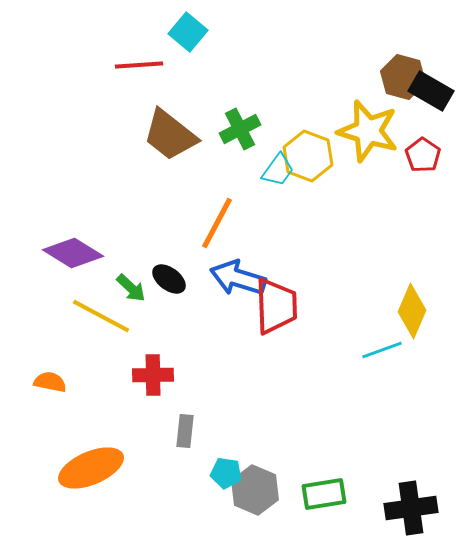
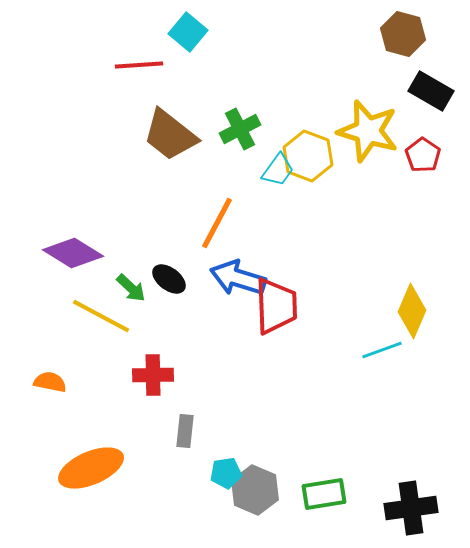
brown hexagon: moved 43 px up
cyan pentagon: rotated 16 degrees counterclockwise
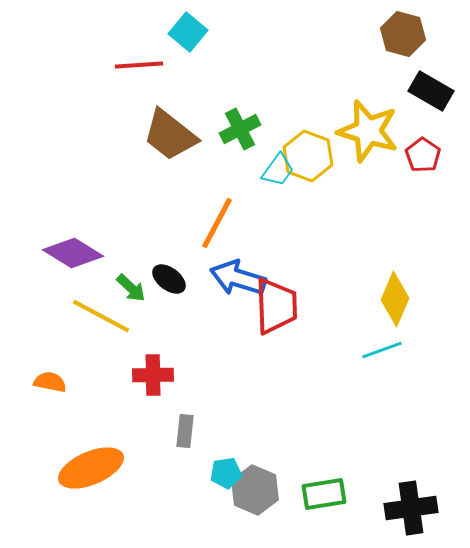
yellow diamond: moved 17 px left, 12 px up
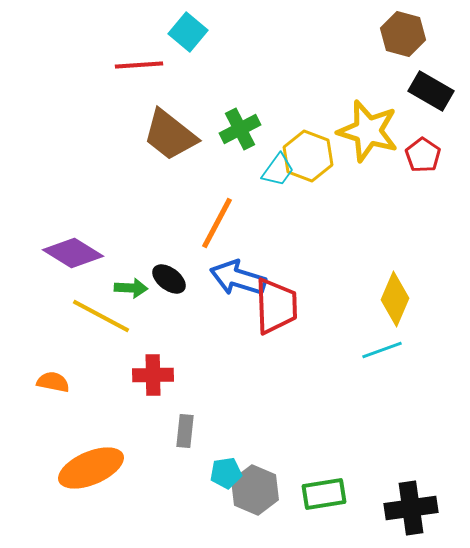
green arrow: rotated 40 degrees counterclockwise
orange semicircle: moved 3 px right
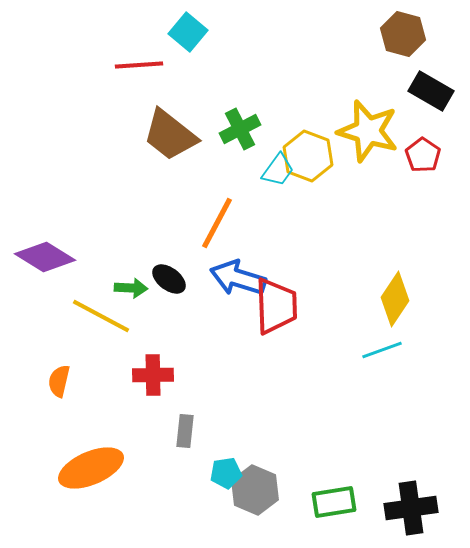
purple diamond: moved 28 px left, 4 px down
yellow diamond: rotated 10 degrees clockwise
orange semicircle: moved 6 px right, 1 px up; rotated 88 degrees counterclockwise
green rectangle: moved 10 px right, 8 px down
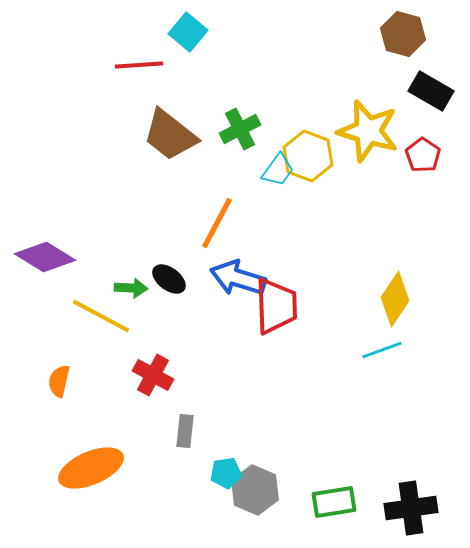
red cross: rotated 30 degrees clockwise
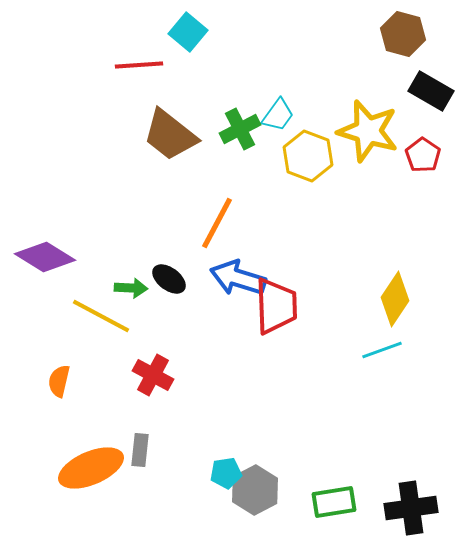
cyan trapezoid: moved 55 px up
gray rectangle: moved 45 px left, 19 px down
gray hexagon: rotated 9 degrees clockwise
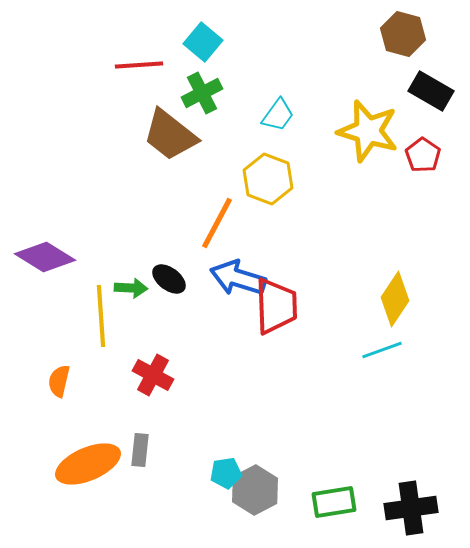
cyan square: moved 15 px right, 10 px down
green cross: moved 38 px left, 36 px up
yellow hexagon: moved 40 px left, 23 px down
yellow line: rotated 58 degrees clockwise
orange ellipse: moved 3 px left, 4 px up
